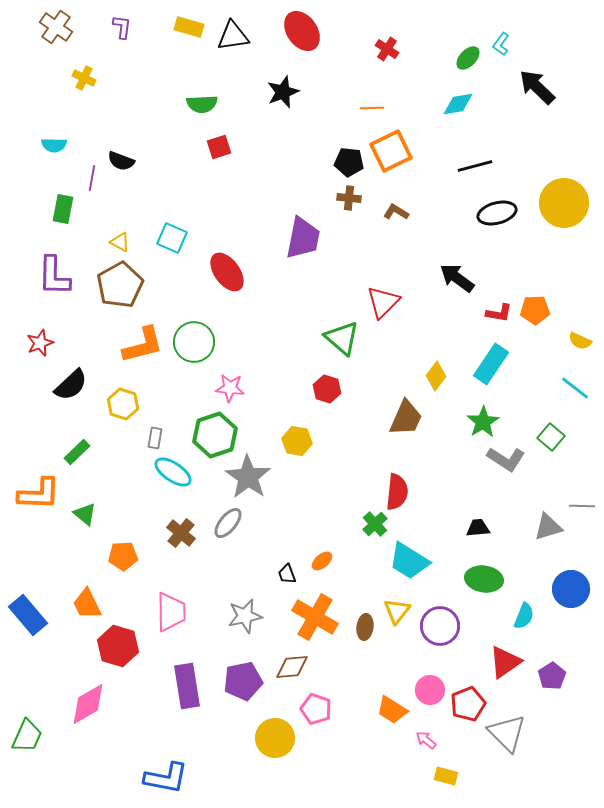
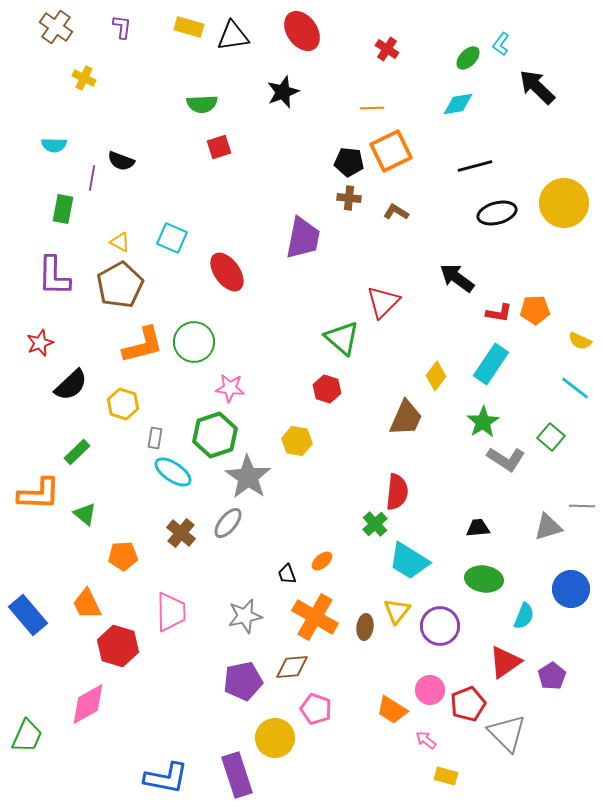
purple rectangle at (187, 686): moved 50 px right, 89 px down; rotated 9 degrees counterclockwise
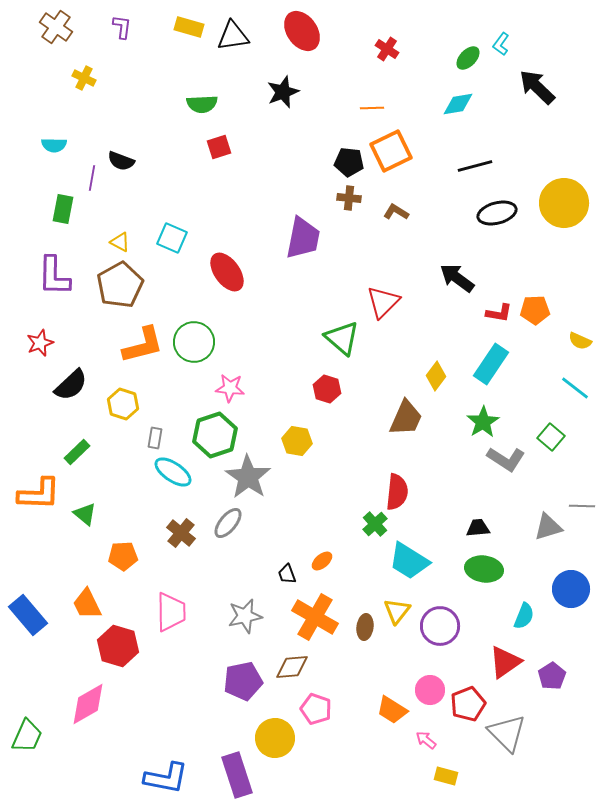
green ellipse at (484, 579): moved 10 px up
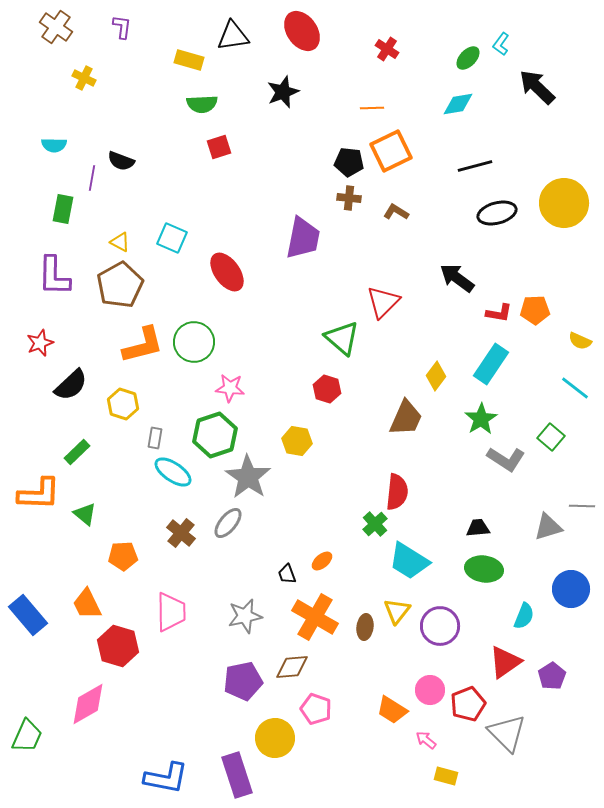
yellow rectangle at (189, 27): moved 33 px down
green star at (483, 422): moved 2 px left, 3 px up
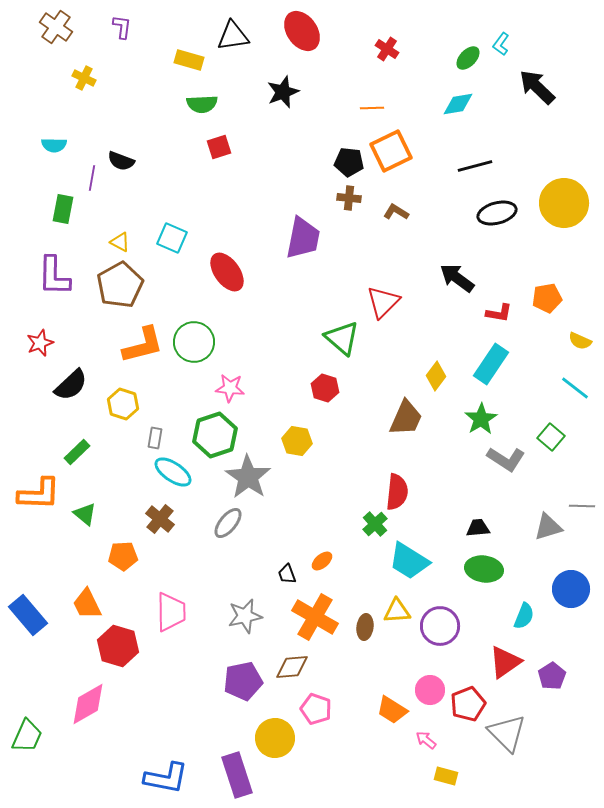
orange pentagon at (535, 310): moved 12 px right, 12 px up; rotated 8 degrees counterclockwise
red hexagon at (327, 389): moved 2 px left, 1 px up
brown cross at (181, 533): moved 21 px left, 14 px up
yellow triangle at (397, 611): rotated 48 degrees clockwise
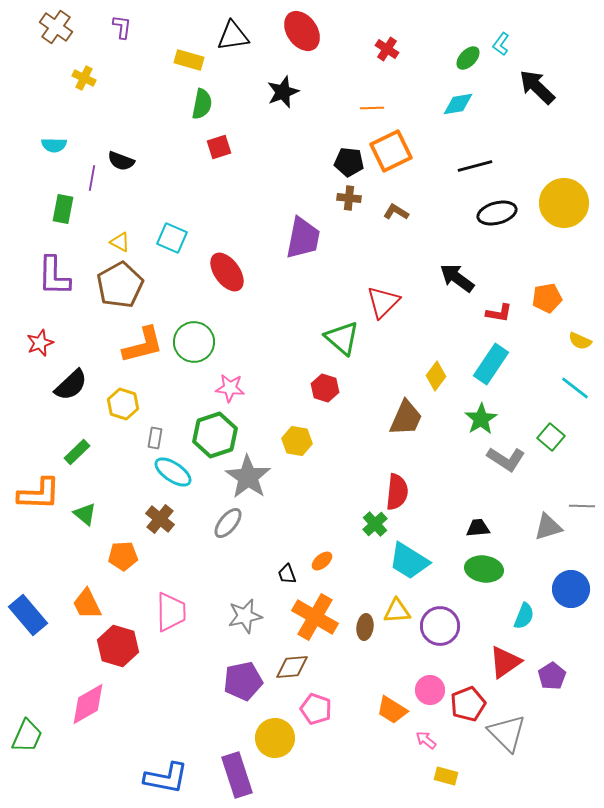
green semicircle at (202, 104): rotated 76 degrees counterclockwise
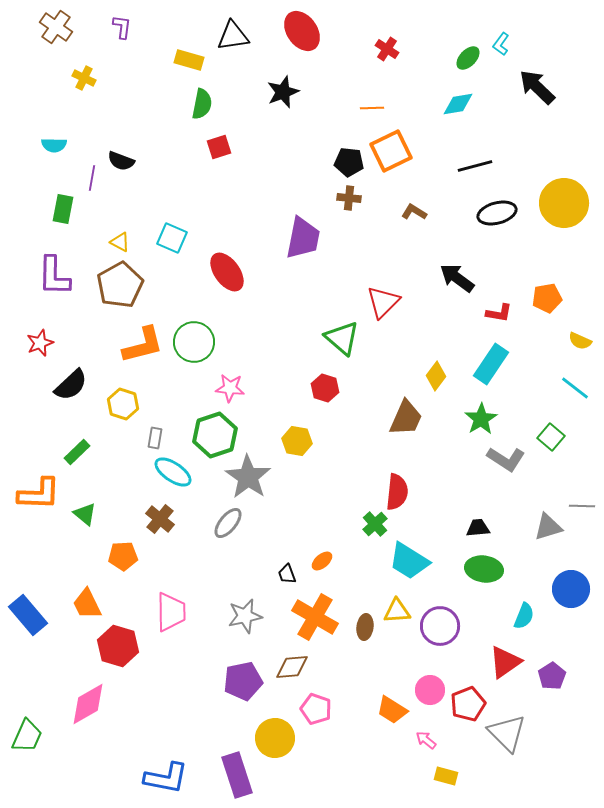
brown L-shape at (396, 212): moved 18 px right
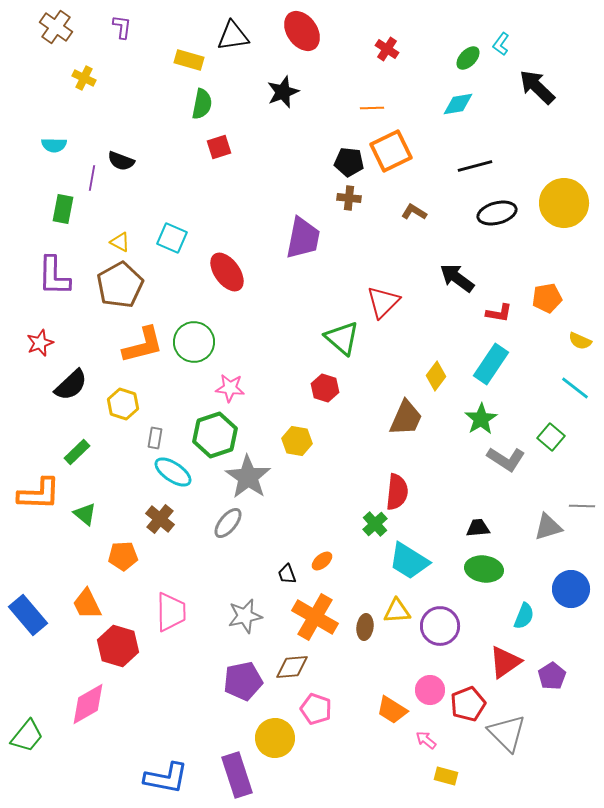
green trapezoid at (27, 736): rotated 15 degrees clockwise
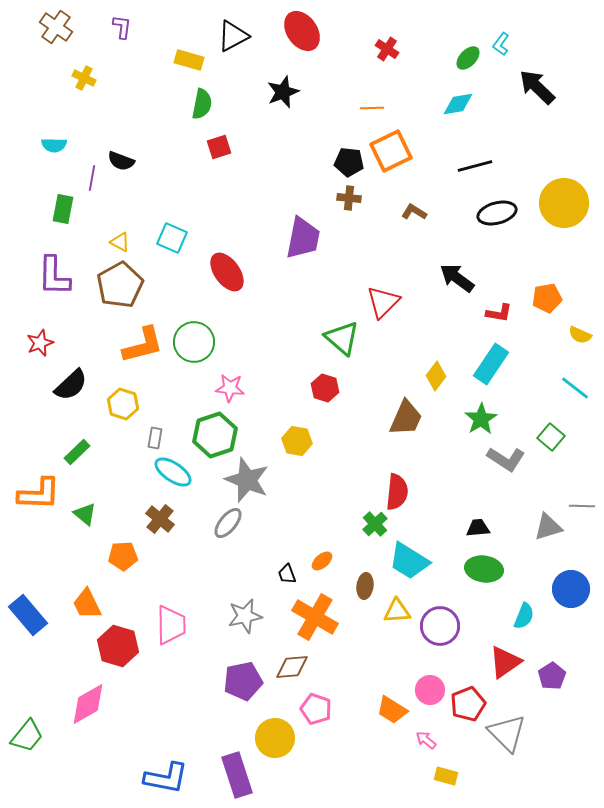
black triangle at (233, 36): rotated 20 degrees counterclockwise
yellow semicircle at (580, 341): moved 6 px up
gray star at (248, 477): moved 1 px left, 3 px down; rotated 12 degrees counterclockwise
pink trapezoid at (171, 612): moved 13 px down
brown ellipse at (365, 627): moved 41 px up
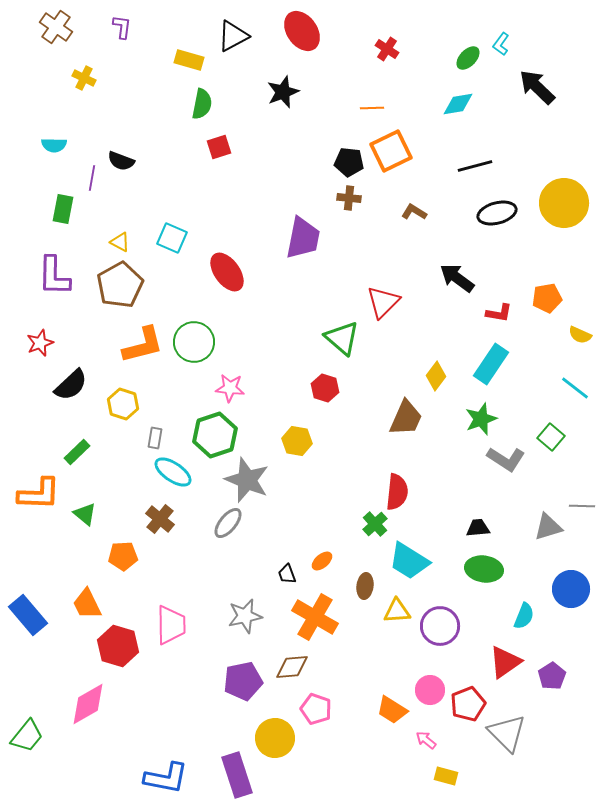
green star at (481, 419): rotated 12 degrees clockwise
